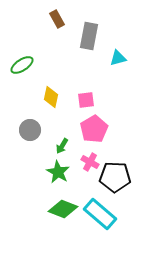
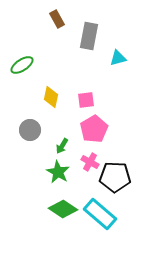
green diamond: rotated 12 degrees clockwise
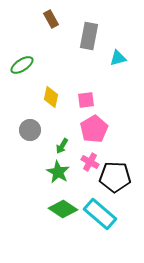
brown rectangle: moved 6 px left
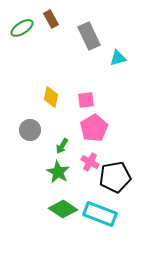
gray rectangle: rotated 36 degrees counterclockwise
green ellipse: moved 37 px up
pink pentagon: moved 1 px up
black pentagon: rotated 12 degrees counterclockwise
cyan rectangle: rotated 20 degrees counterclockwise
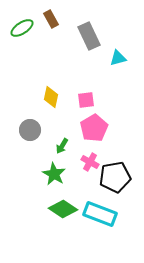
green star: moved 4 px left, 2 px down
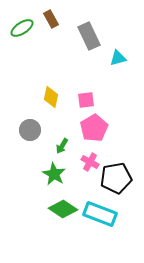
black pentagon: moved 1 px right, 1 px down
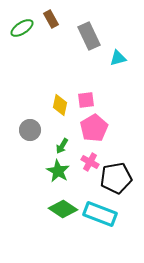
yellow diamond: moved 9 px right, 8 px down
green star: moved 4 px right, 3 px up
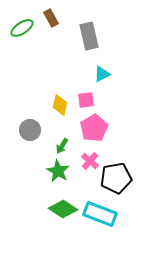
brown rectangle: moved 1 px up
gray rectangle: rotated 12 degrees clockwise
cyan triangle: moved 16 px left, 16 px down; rotated 12 degrees counterclockwise
pink cross: moved 1 px up; rotated 12 degrees clockwise
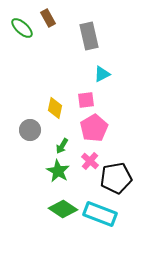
brown rectangle: moved 3 px left
green ellipse: rotated 75 degrees clockwise
yellow diamond: moved 5 px left, 3 px down
